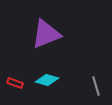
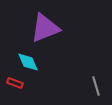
purple triangle: moved 1 px left, 6 px up
cyan diamond: moved 19 px left, 18 px up; rotated 50 degrees clockwise
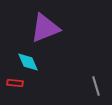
red rectangle: rotated 14 degrees counterclockwise
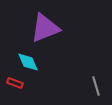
red rectangle: rotated 14 degrees clockwise
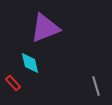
cyan diamond: moved 2 px right, 1 px down; rotated 10 degrees clockwise
red rectangle: moved 2 px left; rotated 28 degrees clockwise
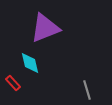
gray line: moved 9 px left, 4 px down
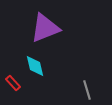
cyan diamond: moved 5 px right, 3 px down
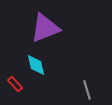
cyan diamond: moved 1 px right, 1 px up
red rectangle: moved 2 px right, 1 px down
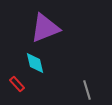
cyan diamond: moved 1 px left, 2 px up
red rectangle: moved 2 px right
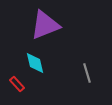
purple triangle: moved 3 px up
gray line: moved 17 px up
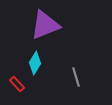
cyan diamond: rotated 45 degrees clockwise
gray line: moved 11 px left, 4 px down
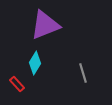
gray line: moved 7 px right, 4 px up
